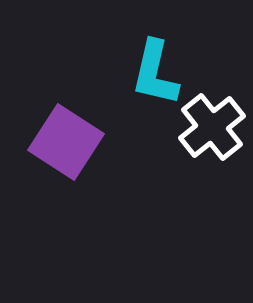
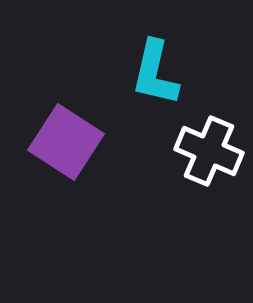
white cross: moved 3 px left, 24 px down; rotated 28 degrees counterclockwise
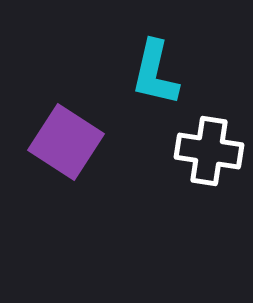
white cross: rotated 14 degrees counterclockwise
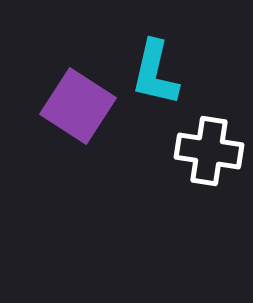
purple square: moved 12 px right, 36 px up
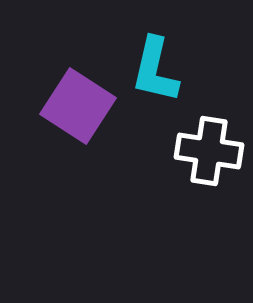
cyan L-shape: moved 3 px up
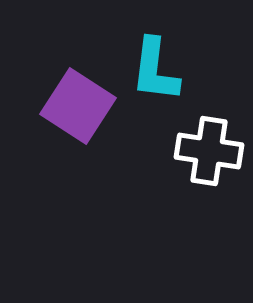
cyan L-shape: rotated 6 degrees counterclockwise
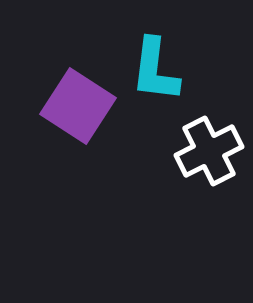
white cross: rotated 36 degrees counterclockwise
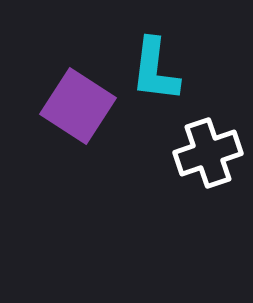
white cross: moved 1 px left, 2 px down; rotated 8 degrees clockwise
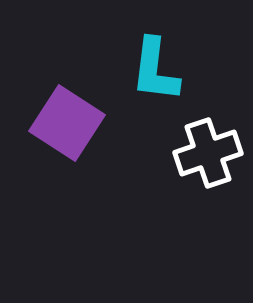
purple square: moved 11 px left, 17 px down
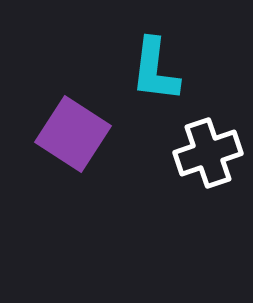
purple square: moved 6 px right, 11 px down
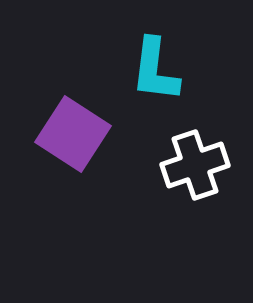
white cross: moved 13 px left, 12 px down
